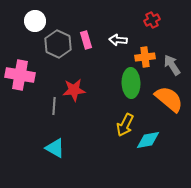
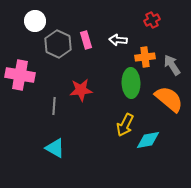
red star: moved 7 px right
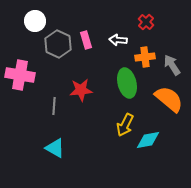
red cross: moved 6 px left, 2 px down; rotated 21 degrees counterclockwise
green ellipse: moved 4 px left; rotated 12 degrees counterclockwise
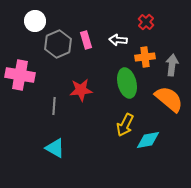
gray hexagon: rotated 12 degrees clockwise
gray arrow: rotated 40 degrees clockwise
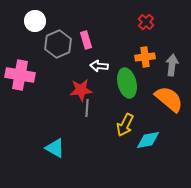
white arrow: moved 19 px left, 26 px down
gray line: moved 33 px right, 2 px down
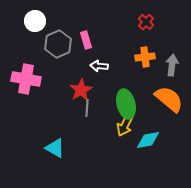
pink cross: moved 6 px right, 4 px down
green ellipse: moved 1 px left, 21 px down
red star: rotated 25 degrees counterclockwise
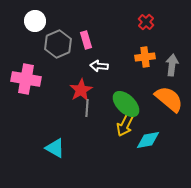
green ellipse: rotated 32 degrees counterclockwise
